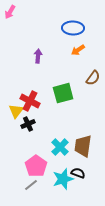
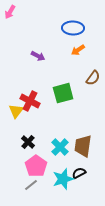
purple arrow: rotated 112 degrees clockwise
black cross: moved 18 px down; rotated 24 degrees counterclockwise
black semicircle: moved 1 px right; rotated 48 degrees counterclockwise
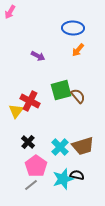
orange arrow: rotated 16 degrees counterclockwise
brown semicircle: moved 15 px left, 18 px down; rotated 77 degrees counterclockwise
green square: moved 2 px left, 3 px up
brown trapezoid: rotated 115 degrees counterclockwise
black semicircle: moved 2 px left, 2 px down; rotated 40 degrees clockwise
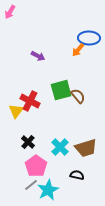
blue ellipse: moved 16 px right, 10 px down
brown trapezoid: moved 3 px right, 2 px down
cyan star: moved 15 px left, 11 px down; rotated 10 degrees counterclockwise
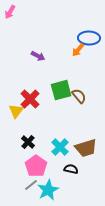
brown semicircle: moved 1 px right
red cross: moved 2 px up; rotated 18 degrees clockwise
black semicircle: moved 6 px left, 6 px up
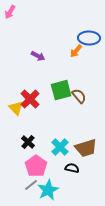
orange arrow: moved 2 px left, 1 px down
yellow triangle: moved 3 px up; rotated 21 degrees counterclockwise
black semicircle: moved 1 px right, 1 px up
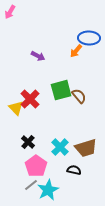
black semicircle: moved 2 px right, 2 px down
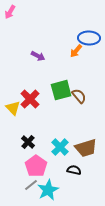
yellow triangle: moved 3 px left
